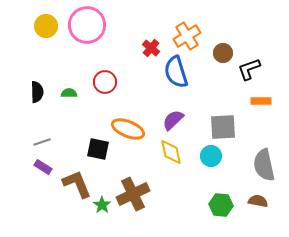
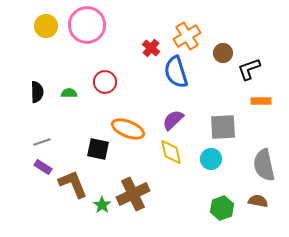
cyan circle: moved 3 px down
brown L-shape: moved 4 px left
green hexagon: moved 1 px right, 3 px down; rotated 25 degrees counterclockwise
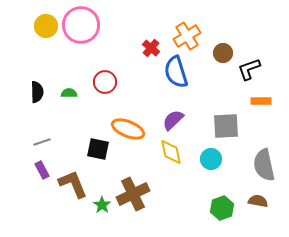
pink circle: moved 6 px left
gray square: moved 3 px right, 1 px up
purple rectangle: moved 1 px left, 3 px down; rotated 30 degrees clockwise
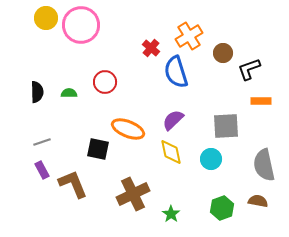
yellow circle: moved 8 px up
orange cross: moved 2 px right
green star: moved 69 px right, 9 px down
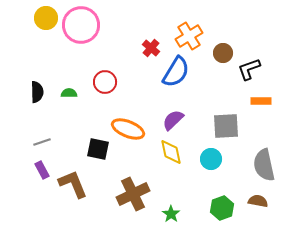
blue semicircle: rotated 132 degrees counterclockwise
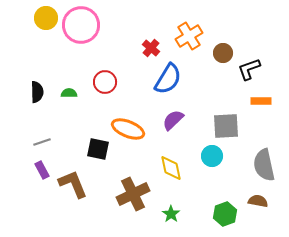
blue semicircle: moved 8 px left, 7 px down
yellow diamond: moved 16 px down
cyan circle: moved 1 px right, 3 px up
green hexagon: moved 3 px right, 6 px down
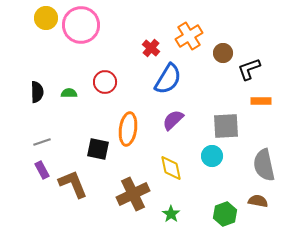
orange ellipse: rotated 76 degrees clockwise
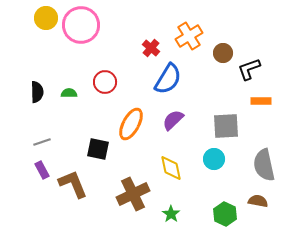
orange ellipse: moved 3 px right, 5 px up; rotated 20 degrees clockwise
cyan circle: moved 2 px right, 3 px down
green hexagon: rotated 15 degrees counterclockwise
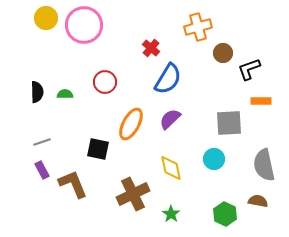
pink circle: moved 3 px right
orange cross: moved 9 px right, 9 px up; rotated 16 degrees clockwise
green semicircle: moved 4 px left, 1 px down
purple semicircle: moved 3 px left, 1 px up
gray square: moved 3 px right, 3 px up
